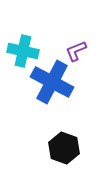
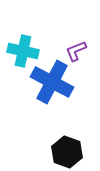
black hexagon: moved 3 px right, 4 px down
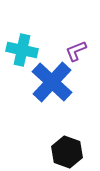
cyan cross: moved 1 px left, 1 px up
blue cross: rotated 15 degrees clockwise
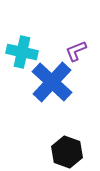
cyan cross: moved 2 px down
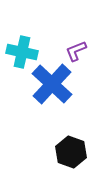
blue cross: moved 2 px down
black hexagon: moved 4 px right
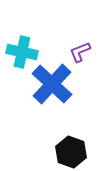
purple L-shape: moved 4 px right, 1 px down
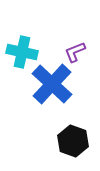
purple L-shape: moved 5 px left
black hexagon: moved 2 px right, 11 px up
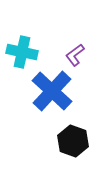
purple L-shape: moved 3 px down; rotated 15 degrees counterclockwise
blue cross: moved 7 px down
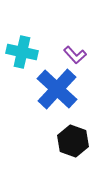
purple L-shape: rotated 95 degrees counterclockwise
blue cross: moved 5 px right, 2 px up
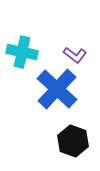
purple L-shape: rotated 10 degrees counterclockwise
